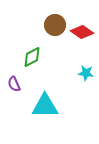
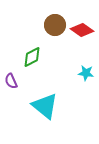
red diamond: moved 2 px up
purple semicircle: moved 3 px left, 3 px up
cyan triangle: rotated 40 degrees clockwise
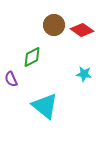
brown circle: moved 1 px left
cyan star: moved 2 px left, 1 px down
purple semicircle: moved 2 px up
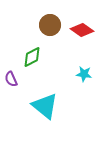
brown circle: moved 4 px left
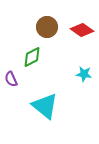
brown circle: moved 3 px left, 2 px down
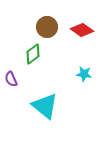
green diamond: moved 1 px right, 3 px up; rotated 10 degrees counterclockwise
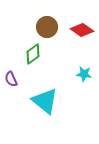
cyan triangle: moved 5 px up
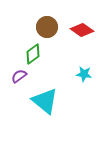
purple semicircle: moved 8 px right, 3 px up; rotated 77 degrees clockwise
